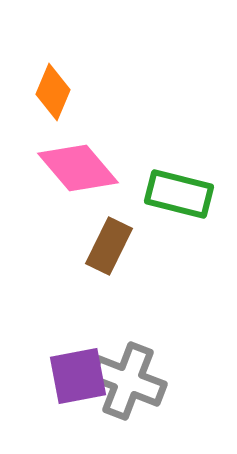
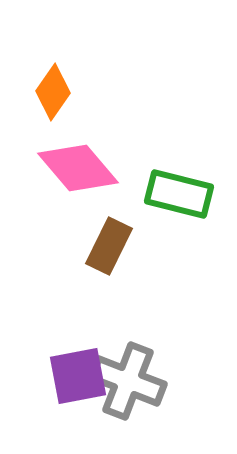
orange diamond: rotated 12 degrees clockwise
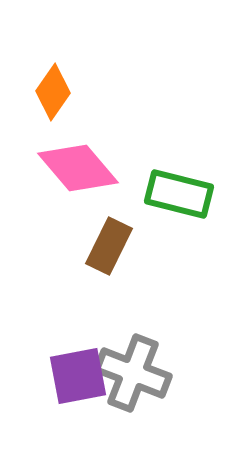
gray cross: moved 5 px right, 8 px up
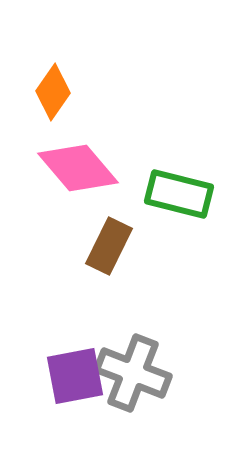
purple square: moved 3 px left
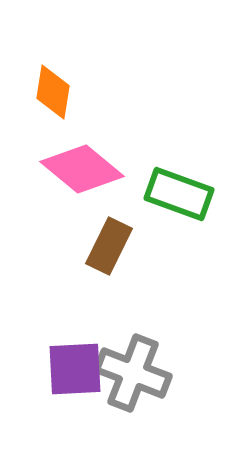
orange diamond: rotated 26 degrees counterclockwise
pink diamond: moved 4 px right, 1 px down; rotated 10 degrees counterclockwise
green rectangle: rotated 6 degrees clockwise
purple square: moved 7 px up; rotated 8 degrees clockwise
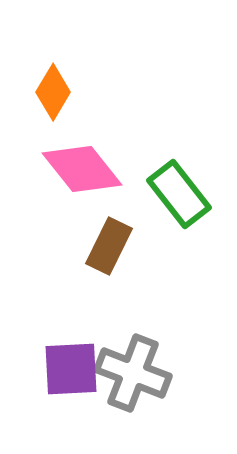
orange diamond: rotated 22 degrees clockwise
pink diamond: rotated 12 degrees clockwise
green rectangle: rotated 32 degrees clockwise
purple square: moved 4 px left
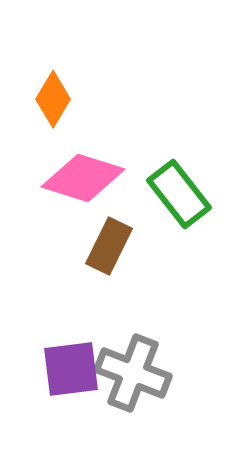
orange diamond: moved 7 px down
pink diamond: moved 1 px right, 9 px down; rotated 34 degrees counterclockwise
purple square: rotated 4 degrees counterclockwise
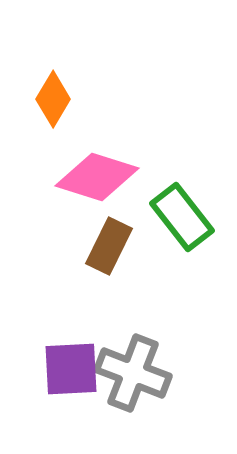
pink diamond: moved 14 px right, 1 px up
green rectangle: moved 3 px right, 23 px down
purple square: rotated 4 degrees clockwise
